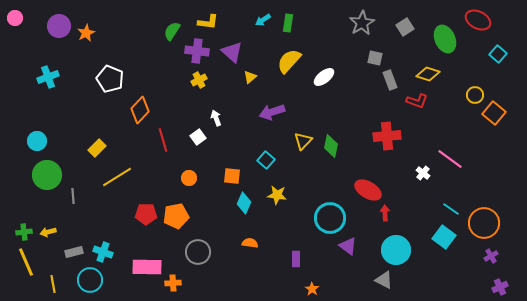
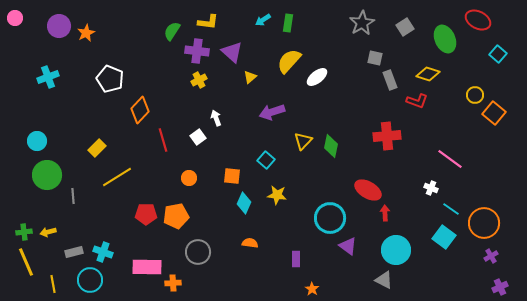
white ellipse at (324, 77): moved 7 px left
white cross at (423, 173): moved 8 px right, 15 px down; rotated 16 degrees counterclockwise
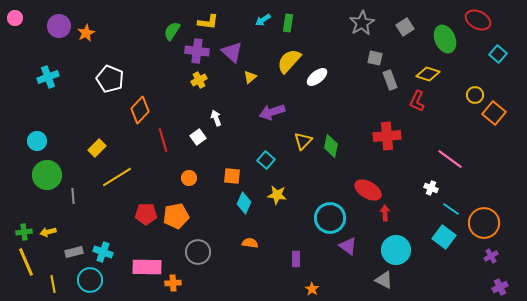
red L-shape at (417, 101): rotated 95 degrees clockwise
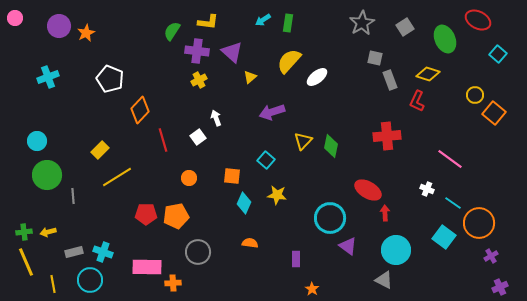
yellow rectangle at (97, 148): moved 3 px right, 2 px down
white cross at (431, 188): moved 4 px left, 1 px down
cyan line at (451, 209): moved 2 px right, 6 px up
orange circle at (484, 223): moved 5 px left
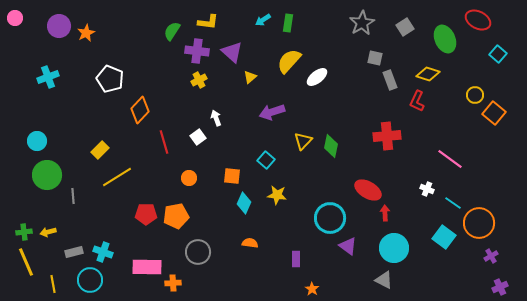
red line at (163, 140): moved 1 px right, 2 px down
cyan circle at (396, 250): moved 2 px left, 2 px up
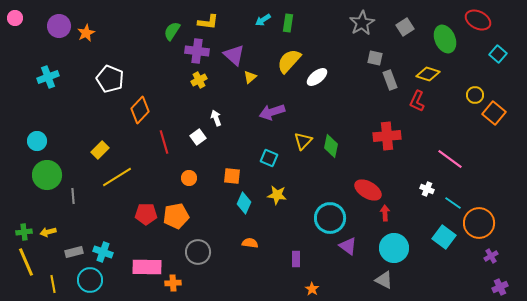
purple triangle at (232, 52): moved 2 px right, 3 px down
cyan square at (266, 160): moved 3 px right, 2 px up; rotated 18 degrees counterclockwise
